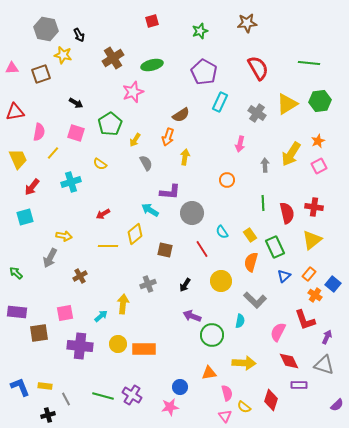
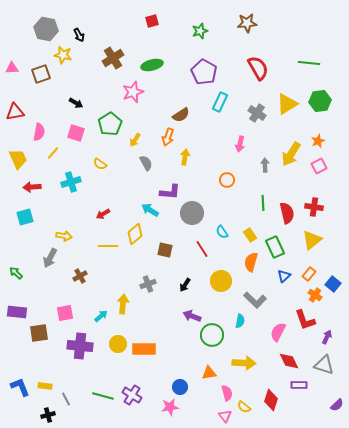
red arrow at (32, 187): rotated 48 degrees clockwise
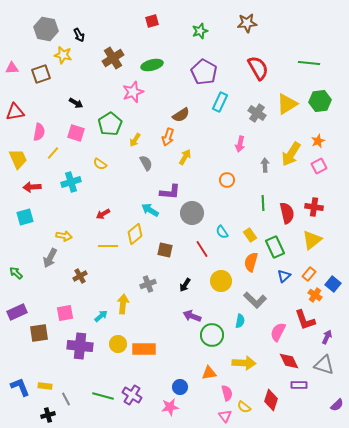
yellow arrow at (185, 157): rotated 21 degrees clockwise
purple rectangle at (17, 312): rotated 30 degrees counterclockwise
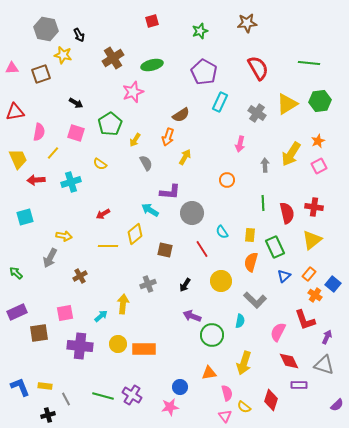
red arrow at (32, 187): moved 4 px right, 7 px up
yellow rectangle at (250, 235): rotated 40 degrees clockwise
yellow arrow at (244, 363): rotated 105 degrees clockwise
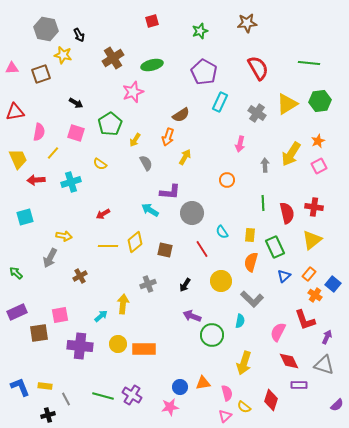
yellow diamond at (135, 234): moved 8 px down
gray L-shape at (255, 300): moved 3 px left, 1 px up
pink square at (65, 313): moved 5 px left, 2 px down
orange triangle at (209, 373): moved 6 px left, 10 px down
pink triangle at (225, 416): rotated 24 degrees clockwise
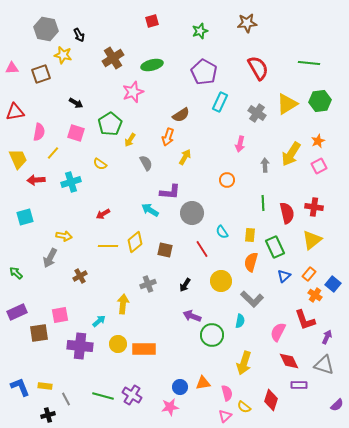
yellow arrow at (135, 140): moved 5 px left
cyan arrow at (101, 316): moved 2 px left, 5 px down
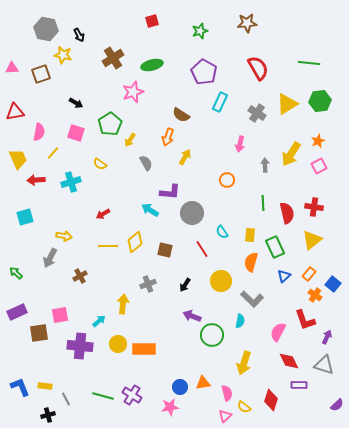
brown semicircle at (181, 115): rotated 66 degrees clockwise
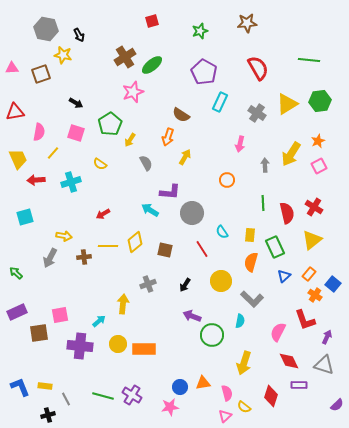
brown cross at (113, 58): moved 12 px right, 1 px up
green line at (309, 63): moved 3 px up
green ellipse at (152, 65): rotated 25 degrees counterclockwise
red cross at (314, 207): rotated 24 degrees clockwise
brown cross at (80, 276): moved 4 px right, 19 px up; rotated 24 degrees clockwise
red diamond at (271, 400): moved 4 px up
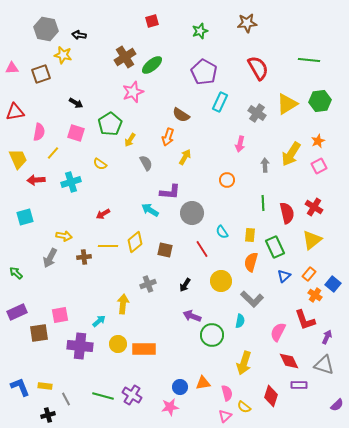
black arrow at (79, 35): rotated 128 degrees clockwise
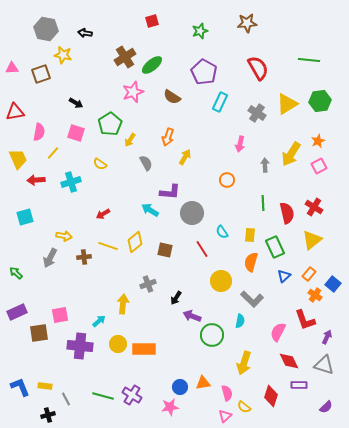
black arrow at (79, 35): moved 6 px right, 2 px up
brown semicircle at (181, 115): moved 9 px left, 18 px up
yellow line at (108, 246): rotated 18 degrees clockwise
black arrow at (185, 285): moved 9 px left, 13 px down
purple semicircle at (337, 405): moved 11 px left, 2 px down
